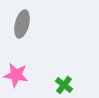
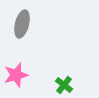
pink star: rotated 25 degrees counterclockwise
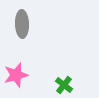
gray ellipse: rotated 16 degrees counterclockwise
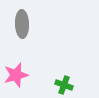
green cross: rotated 18 degrees counterclockwise
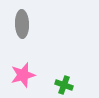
pink star: moved 7 px right
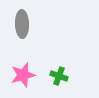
green cross: moved 5 px left, 9 px up
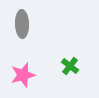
green cross: moved 11 px right, 10 px up; rotated 18 degrees clockwise
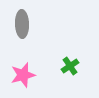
green cross: rotated 18 degrees clockwise
